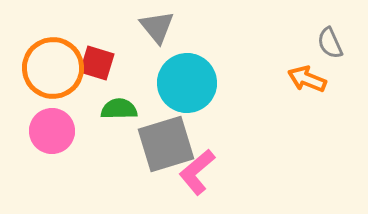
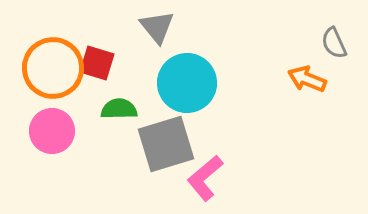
gray semicircle: moved 4 px right
pink L-shape: moved 8 px right, 6 px down
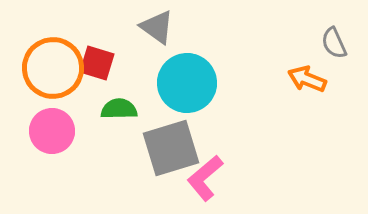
gray triangle: rotated 15 degrees counterclockwise
gray square: moved 5 px right, 4 px down
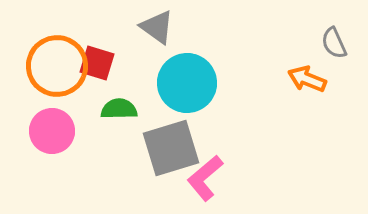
orange circle: moved 4 px right, 2 px up
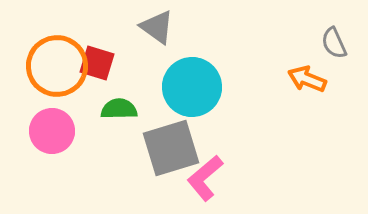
cyan circle: moved 5 px right, 4 px down
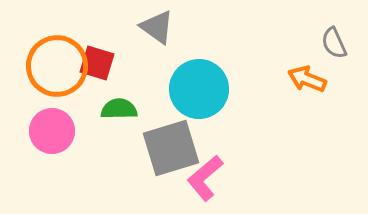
cyan circle: moved 7 px right, 2 px down
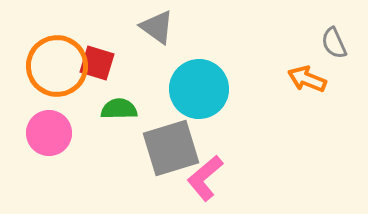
pink circle: moved 3 px left, 2 px down
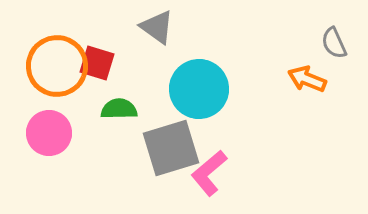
pink L-shape: moved 4 px right, 5 px up
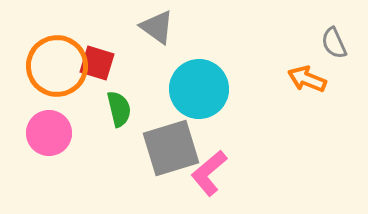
green semicircle: rotated 78 degrees clockwise
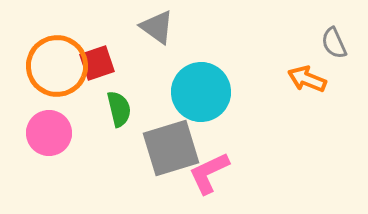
red square: rotated 36 degrees counterclockwise
cyan circle: moved 2 px right, 3 px down
pink L-shape: rotated 15 degrees clockwise
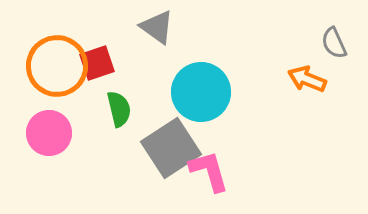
gray square: rotated 16 degrees counterclockwise
pink L-shape: moved 2 px up; rotated 99 degrees clockwise
